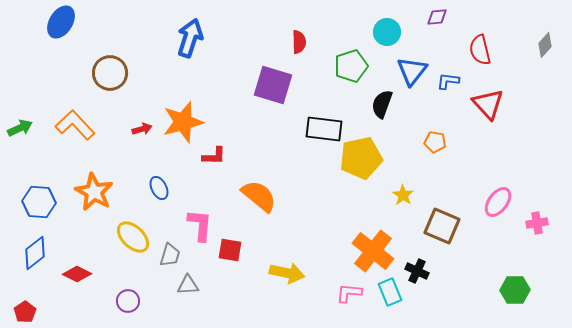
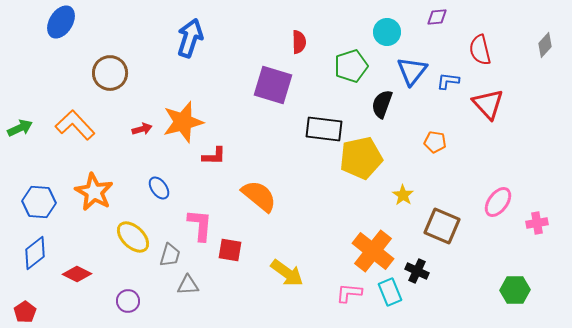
blue ellipse at (159, 188): rotated 10 degrees counterclockwise
yellow arrow at (287, 273): rotated 24 degrees clockwise
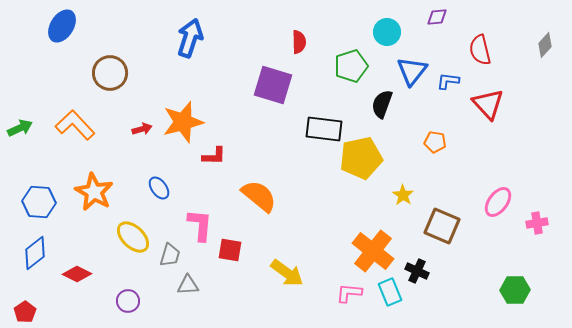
blue ellipse at (61, 22): moved 1 px right, 4 px down
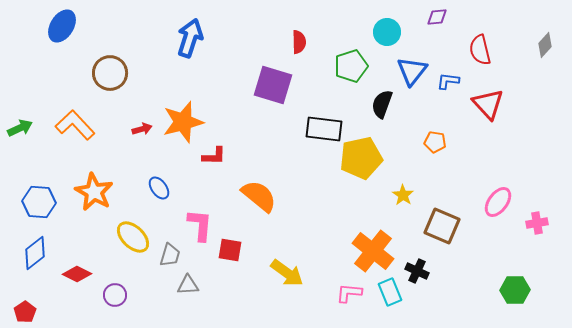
purple circle at (128, 301): moved 13 px left, 6 px up
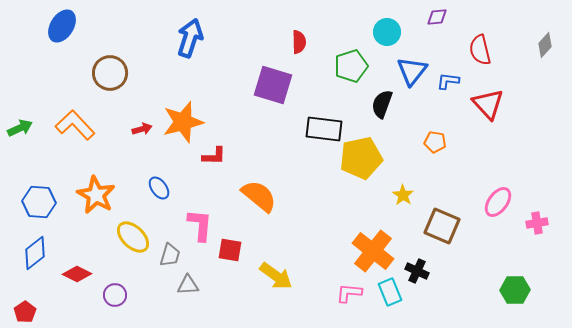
orange star at (94, 192): moved 2 px right, 3 px down
yellow arrow at (287, 273): moved 11 px left, 3 px down
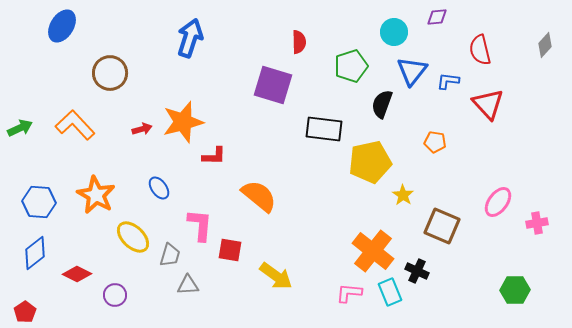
cyan circle at (387, 32): moved 7 px right
yellow pentagon at (361, 158): moved 9 px right, 4 px down
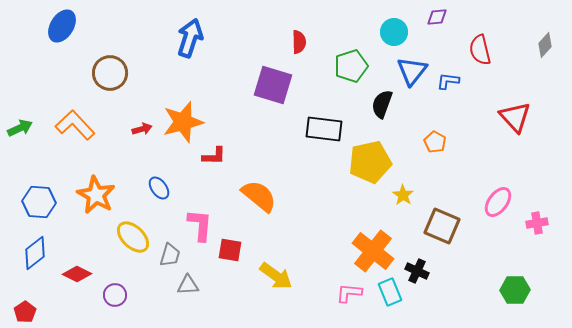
red triangle at (488, 104): moved 27 px right, 13 px down
orange pentagon at (435, 142): rotated 20 degrees clockwise
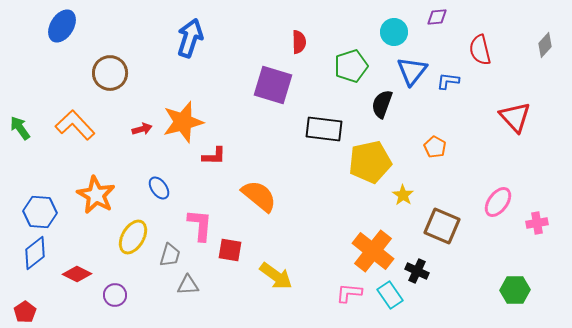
green arrow at (20, 128): rotated 100 degrees counterclockwise
orange pentagon at (435, 142): moved 5 px down
blue hexagon at (39, 202): moved 1 px right, 10 px down
yellow ellipse at (133, 237): rotated 76 degrees clockwise
cyan rectangle at (390, 292): moved 3 px down; rotated 12 degrees counterclockwise
